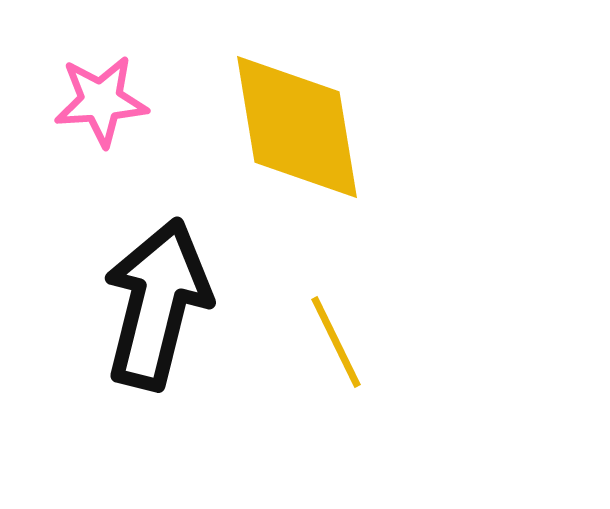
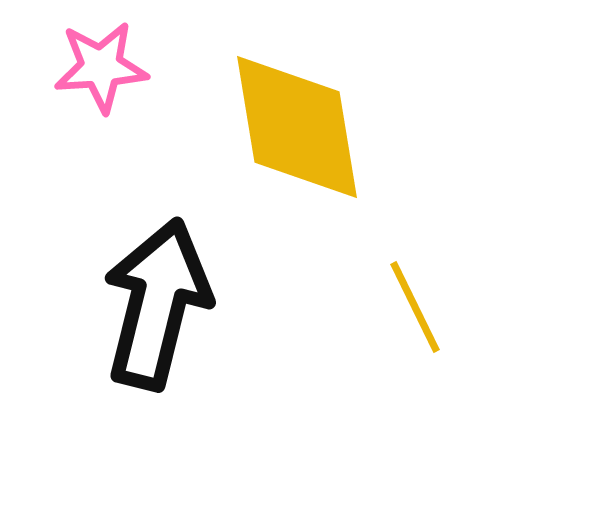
pink star: moved 34 px up
yellow line: moved 79 px right, 35 px up
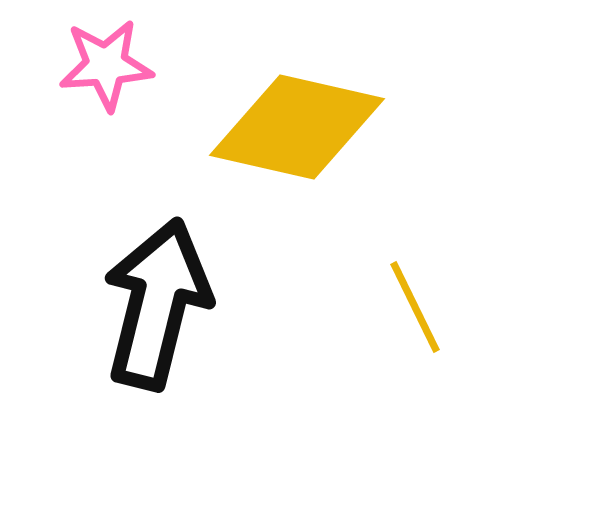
pink star: moved 5 px right, 2 px up
yellow diamond: rotated 68 degrees counterclockwise
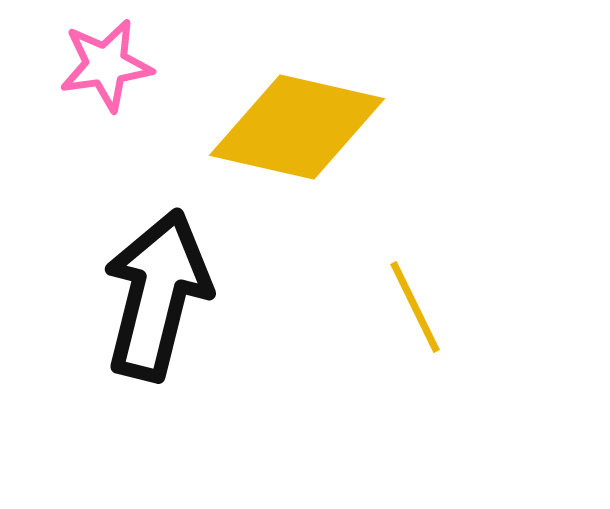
pink star: rotated 4 degrees counterclockwise
black arrow: moved 9 px up
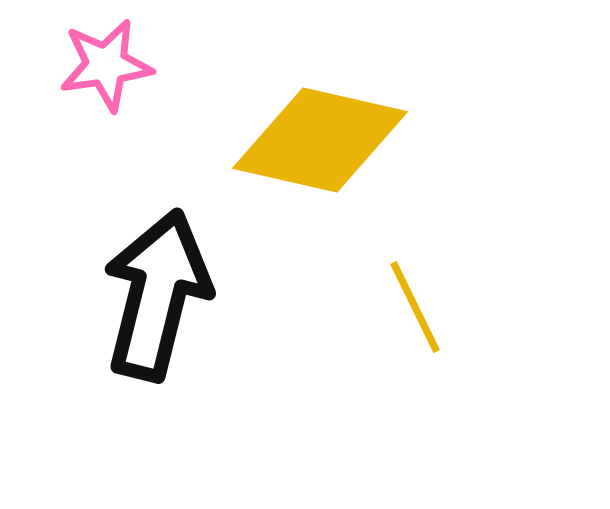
yellow diamond: moved 23 px right, 13 px down
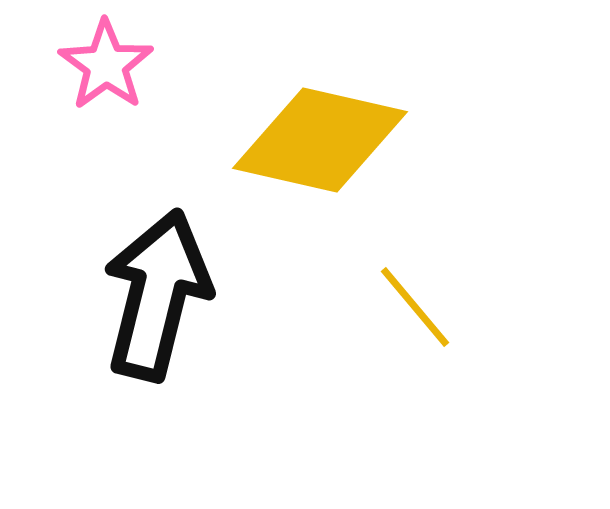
pink star: rotated 28 degrees counterclockwise
yellow line: rotated 14 degrees counterclockwise
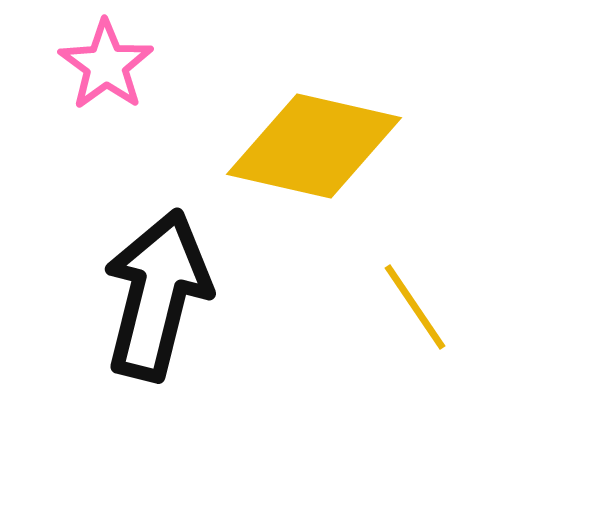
yellow diamond: moved 6 px left, 6 px down
yellow line: rotated 6 degrees clockwise
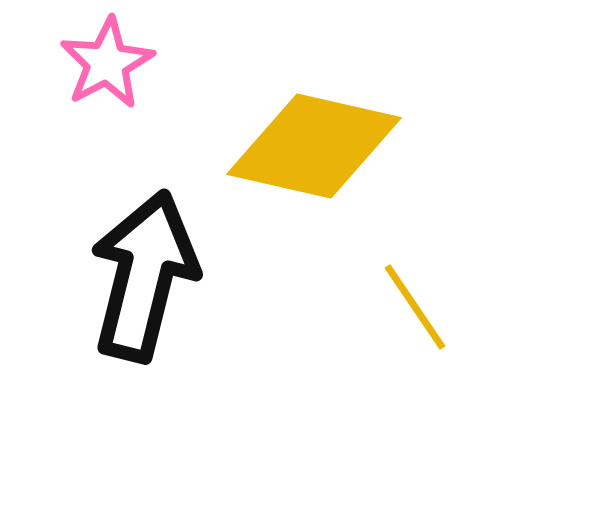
pink star: moved 1 px right, 2 px up; rotated 8 degrees clockwise
black arrow: moved 13 px left, 19 px up
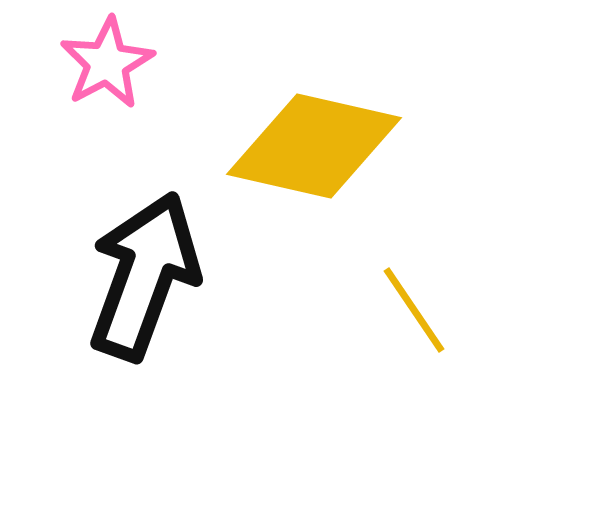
black arrow: rotated 6 degrees clockwise
yellow line: moved 1 px left, 3 px down
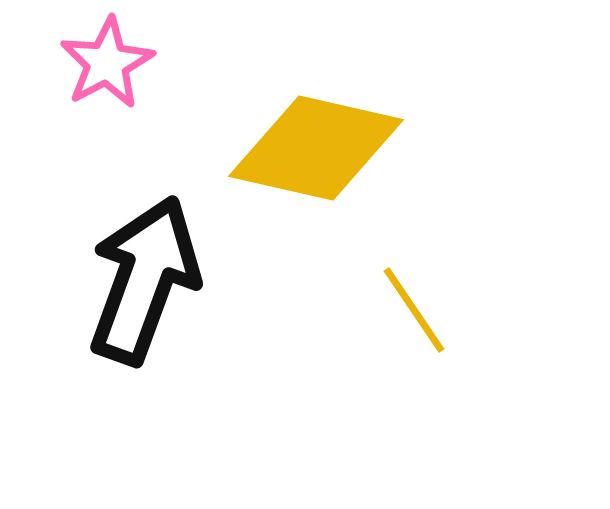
yellow diamond: moved 2 px right, 2 px down
black arrow: moved 4 px down
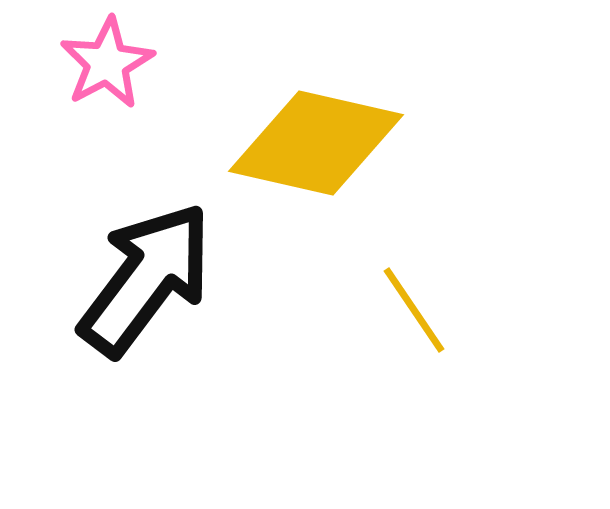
yellow diamond: moved 5 px up
black arrow: moved 2 px right, 1 px up; rotated 17 degrees clockwise
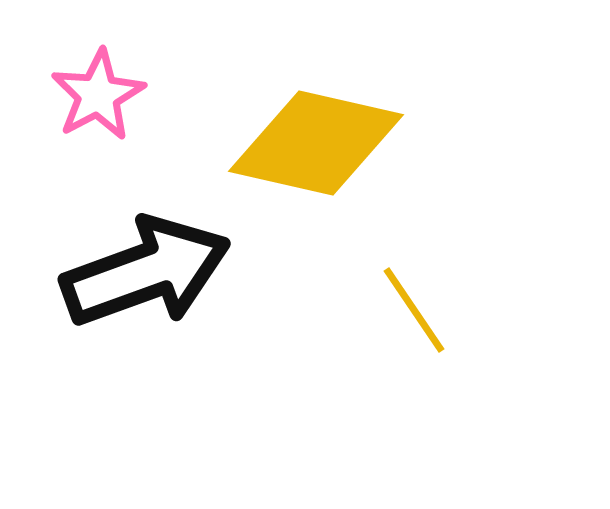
pink star: moved 9 px left, 32 px down
black arrow: moved 7 px up; rotated 33 degrees clockwise
